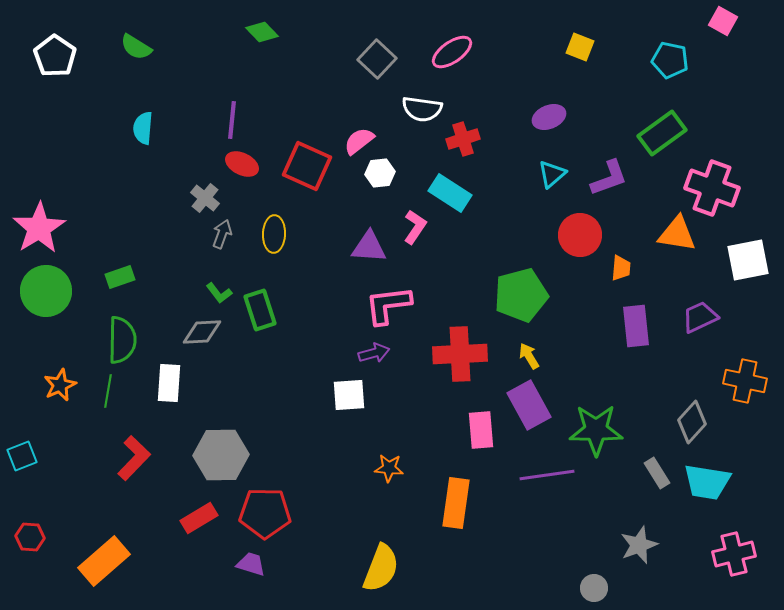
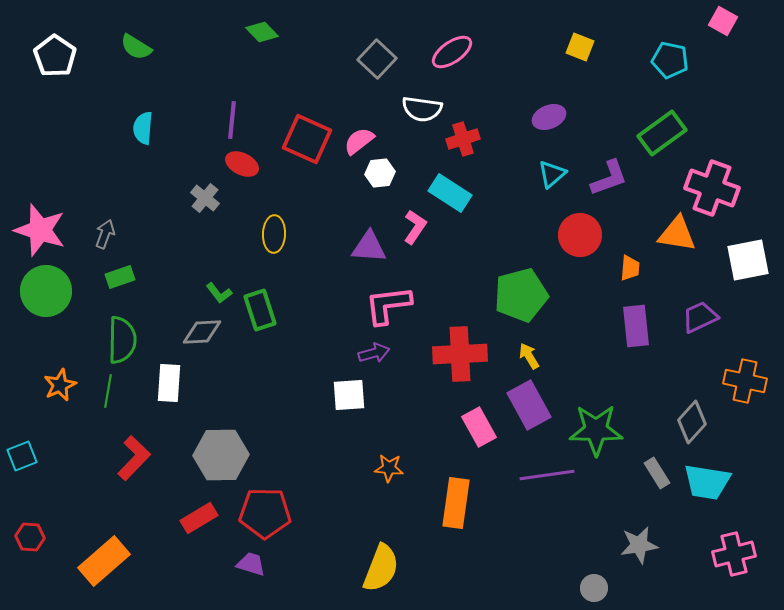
red square at (307, 166): moved 27 px up
pink star at (39, 228): moved 1 px right, 2 px down; rotated 22 degrees counterclockwise
gray arrow at (222, 234): moved 117 px left
orange trapezoid at (621, 268): moved 9 px right
pink rectangle at (481, 430): moved 2 px left, 3 px up; rotated 24 degrees counterclockwise
gray star at (639, 545): rotated 12 degrees clockwise
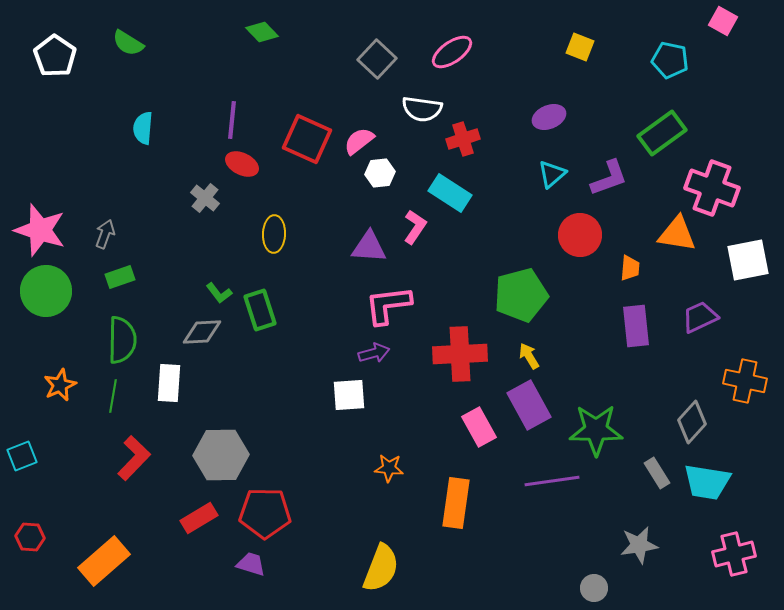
green semicircle at (136, 47): moved 8 px left, 4 px up
green line at (108, 391): moved 5 px right, 5 px down
purple line at (547, 475): moved 5 px right, 6 px down
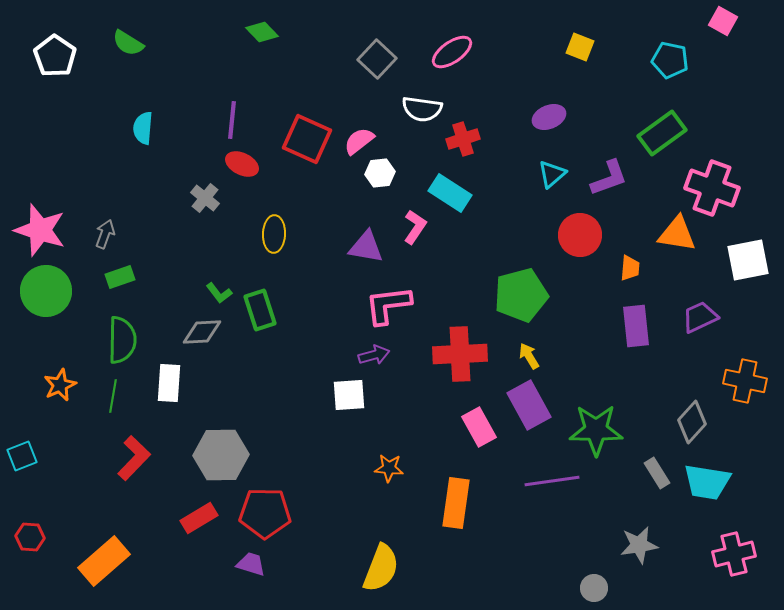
purple triangle at (369, 247): moved 3 px left; rotated 6 degrees clockwise
purple arrow at (374, 353): moved 2 px down
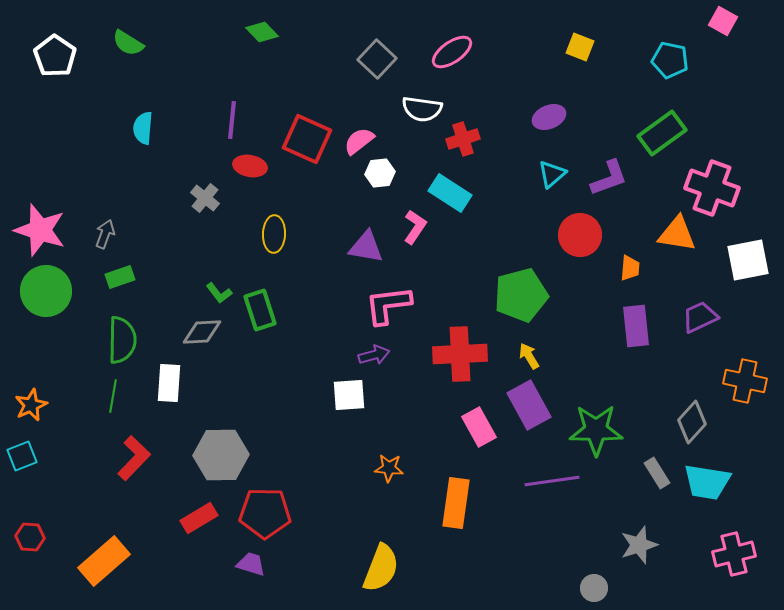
red ellipse at (242, 164): moved 8 px right, 2 px down; rotated 16 degrees counterclockwise
orange star at (60, 385): moved 29 px left, 20 px down
gray star at (639, 545): rotated 9 degrees counterclockwise
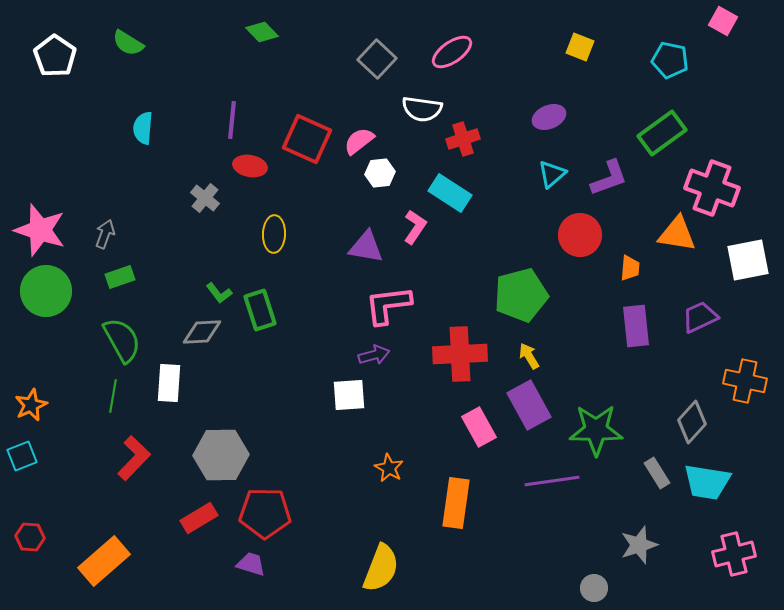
green semicircle at (122, 340): rotated 30 degrees counterclockwise
orange star at (389, 468): rotated 24 degrees clockwise
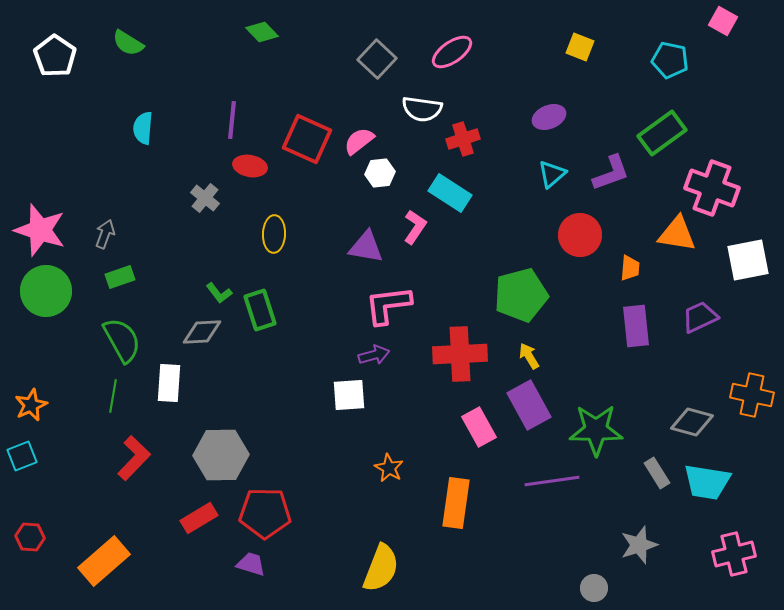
purple L-shape at (609, 178): moved 2 px right, 5 px up
orange cross at (745, 381): moved 7 px right, 14 px down
gray diamond at (692, 422): rotated 63 degrees clockwise
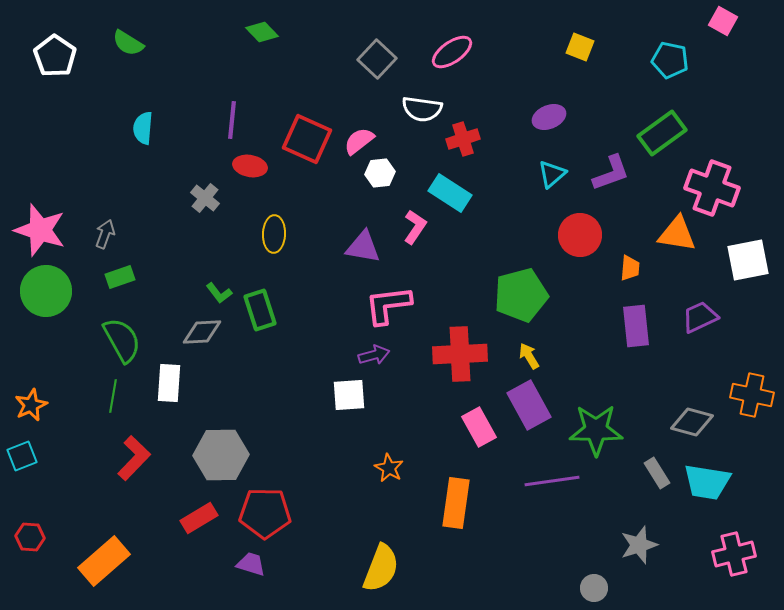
purple triangle at (366, 247): moved 3 px left
